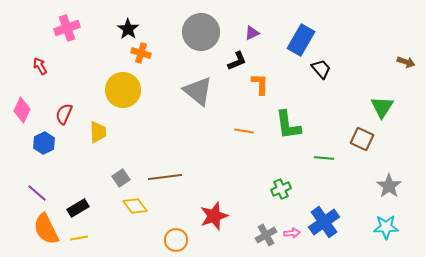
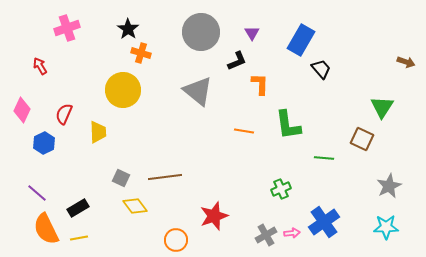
purple triangle: rotated 35 degrees counterclockwise
gray square: rotated 30 degrees counterclockwise
gray star: rotated 10 degrees clockwise
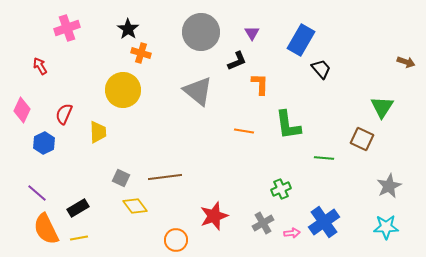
gray cross: moved 3 px left, 12 px up
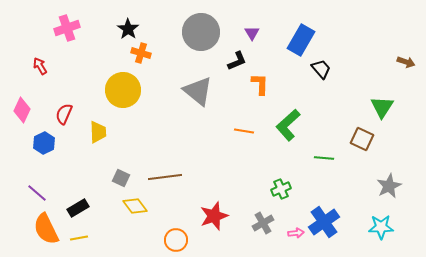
green L-shape: rotated 56 degrees clockwise
cyan star: moved 5 px left
pink arrow: moved 4 px right
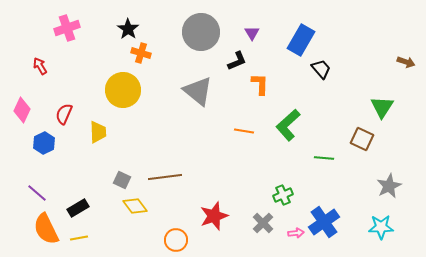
gray square: moved 1 px right, 2 px down
green cross: moved 2 px right, 6 px down
gray cross: rotated 15 degrees counterclockwise
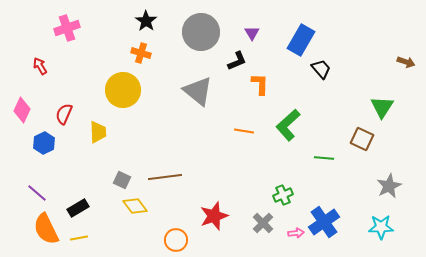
black star: moved 18 px right, 8 px up
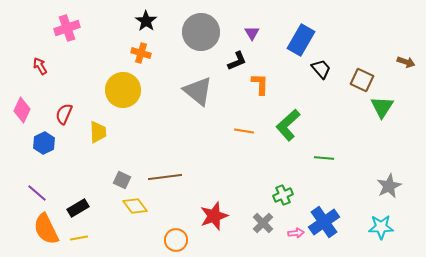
brown square: moved 59 px up
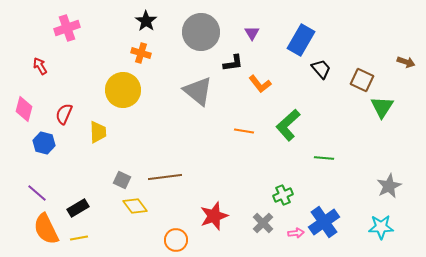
black L-shape: moved 4 px left, 2 px down; rotated 15 degrees clockwise
orange L-shape: rotated 140 degrees clockwise
pink diamond: moved 2 px right, 1 px up; rotated 10 degrees counterclockwise
blue hexagon: rotated 20 degrees counterclockwise
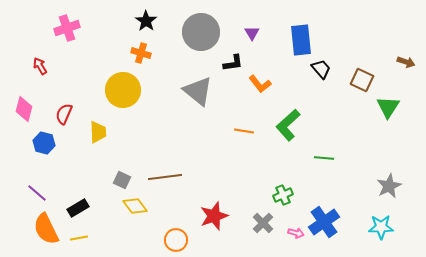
blue rectangle: rotated 36 degrees counterclockwise
green triangle: moved 6 px right
pink arrow: rotated 21 degrees clockwise
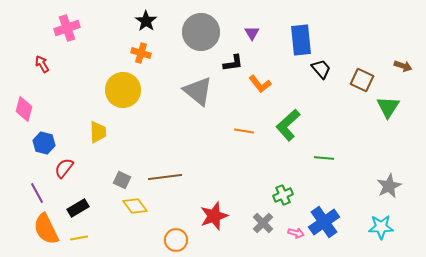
brown arrow: moved 3 px left, 4 px down
red arrow: moved 2 px right, 2 px up
red semicircle: moved 54 px down; rotated 15 degrees clockwise
purple line: rotated 20 degrees clockwise
